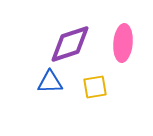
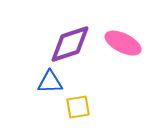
pink ellipse: rotated 69 degrees counterclockwise
yellow square: moved 17 px left, 20 px down
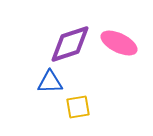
pink ellipse: moved 4 px left
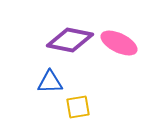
purple diamond: moved 4 px up; rotated 30 degrees clockwise
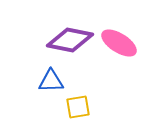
pink ellipse: rotated 6 degrees clockwise
blue triangle: moved 1 px right, 1 px up
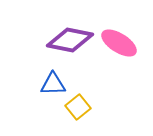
blue triangle: moved 2 px right, 3 px down
yellow square: rotated 30 degrees counterclockwise
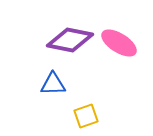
yellow square: moved 8 px right, 9 px down; rotated 20 degrees clockwise
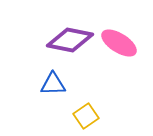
yellow square: rotated 15 degrees counterclockwise
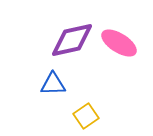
purple diamond: moved 2 px right; rotated 24 degrees counterclockwise
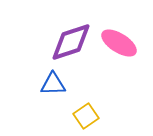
purple diamond: moved 1 px left, 2 px down; rotated 6 degrees counterclockwise
